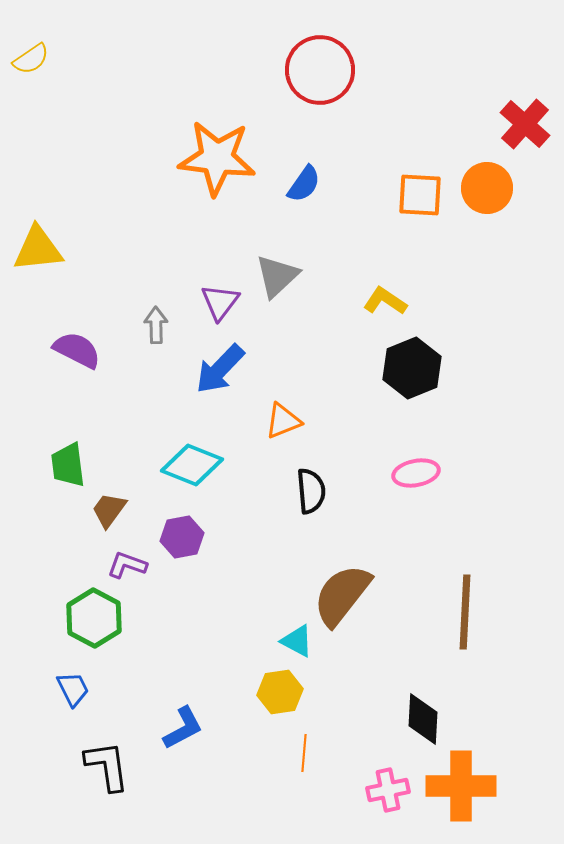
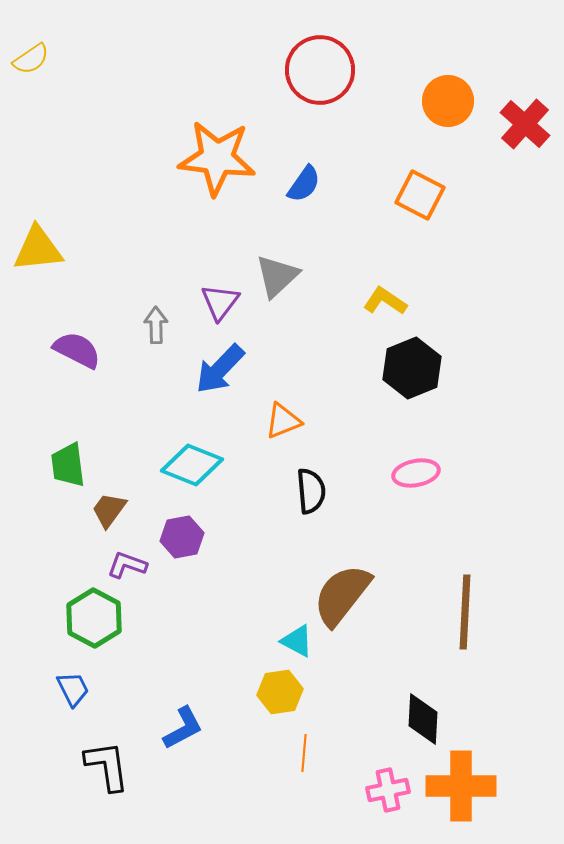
orange circle: moved 39 px left, 87 px up
orange square: rotated 24 degrees clockwise
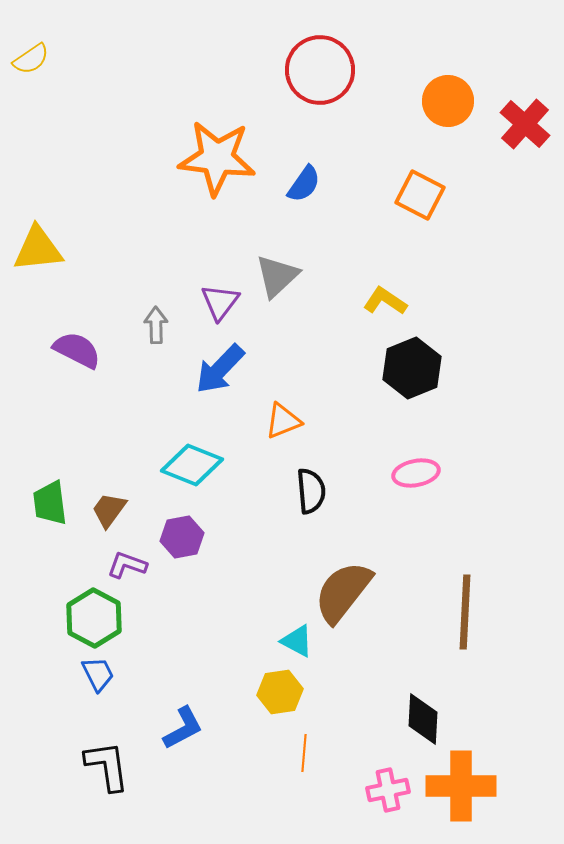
green trapezoid: moved 18 px left, 38 px down
brown semicircle: moved 1 px right, 3 px up
blue trapezoid: moved 25 px right, 15 px up
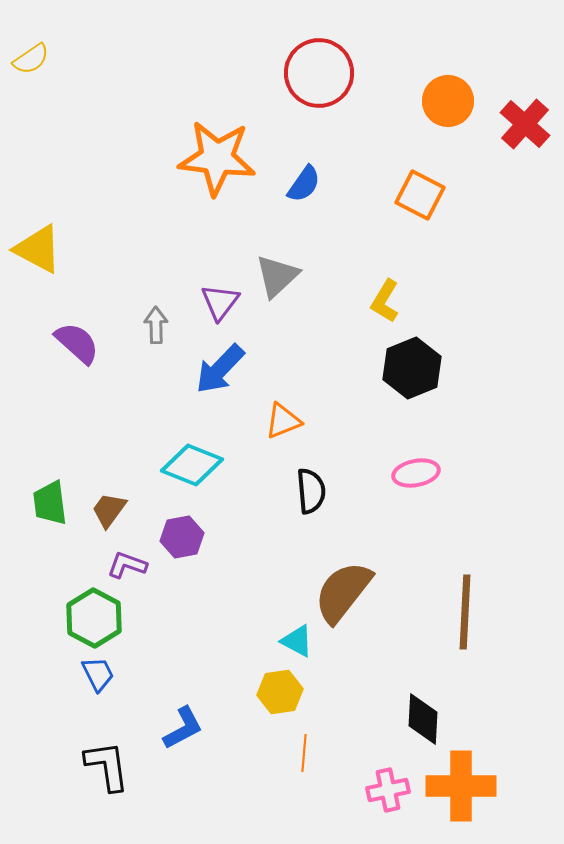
red circle: moved 1 px left, 3 px down
yellow triangle: rotated 34 degrees clockwise
yellow L-shape: rotated 93 degrees counterclockwise
purple semicircle: moved 7 px up; rotated 15 degrees clockwise
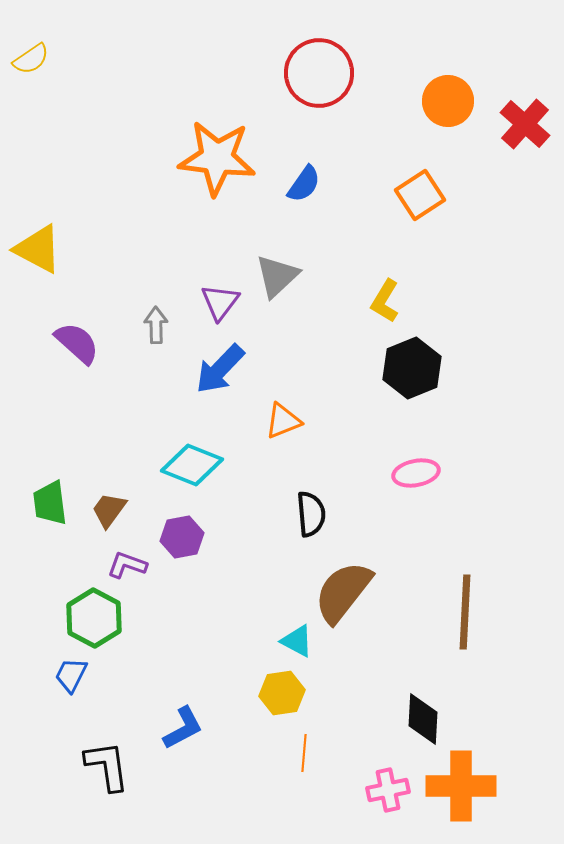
orange square: rotated 30 degrees clockwise
black semicircle: moved 23 px down
blue trapezoid: moved 27 px left, 1 px down; rotated 126 degrees counterclockwise
yellow hexagon: moved 2 px right, 1 px down
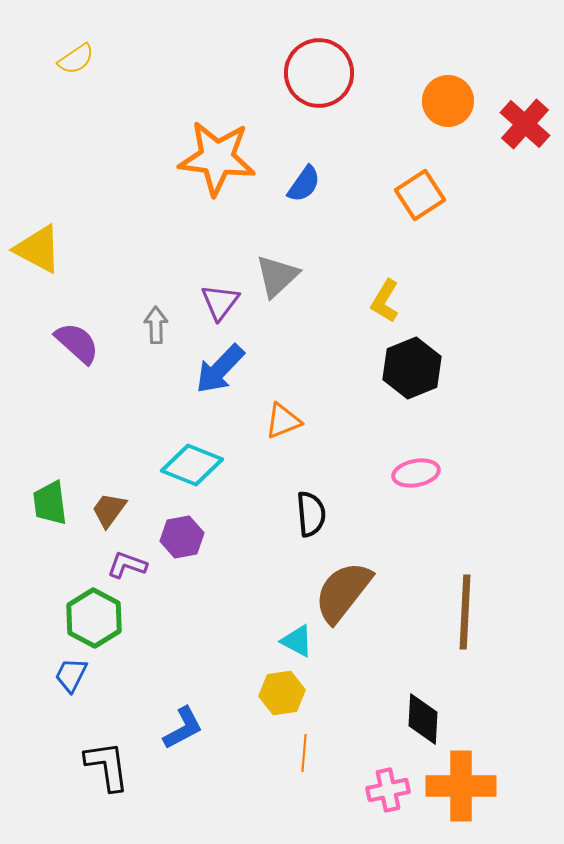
yellow semicircle: moved 45 px right
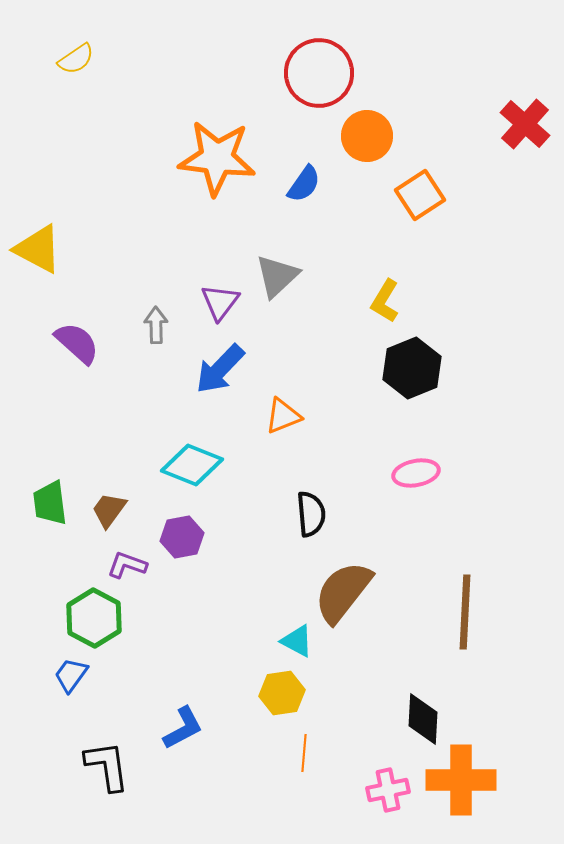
orange circle: moved 81 px left, 35 px down
orange triangle: moved 5 px up
blue trapezoid: rotated 9 degrees clockwise
orange cross: moved 6 px up
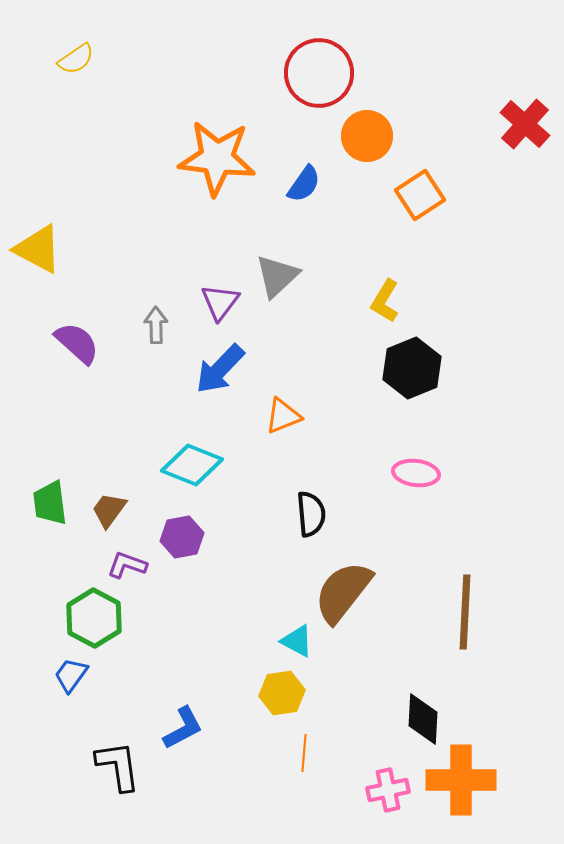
pink ellipse: rotated 18 degrees clockwise
black L-shape: moved 11 px right
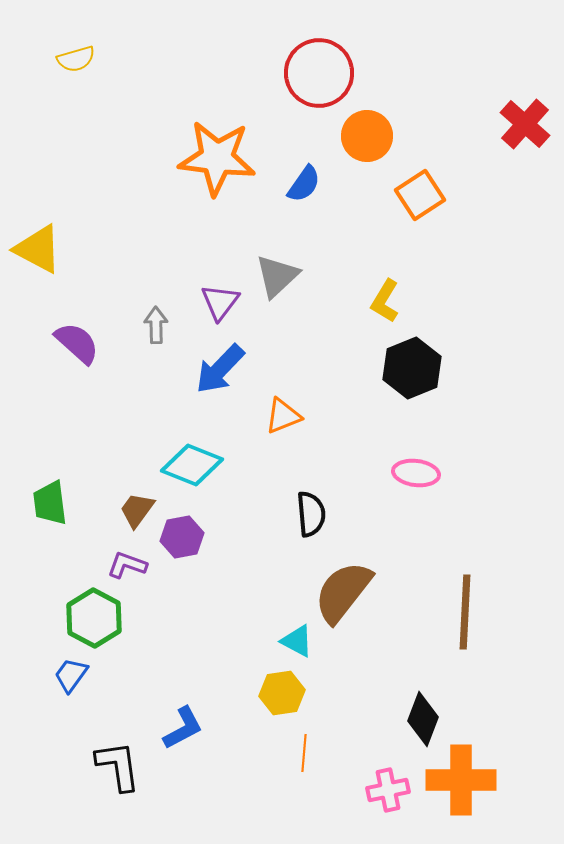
yellow semicircle: rotated 18 degrees clockwise
brown trapezoid: moved 28 px right
black diamond: rotated 18 degrees clockwise
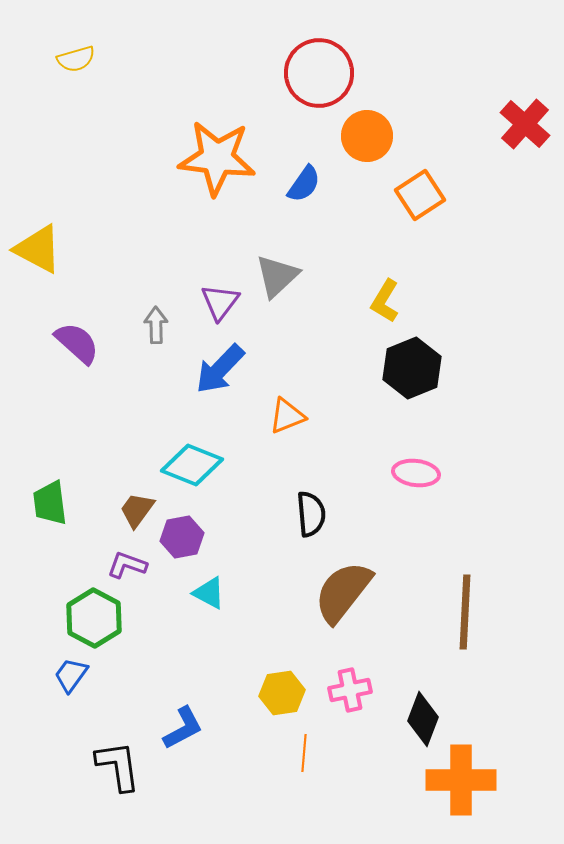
orange triangle: moved 4 px right
cyan triangle: moved 88 px left, 48 px up
pink cross: moved 38 px left, 100 px up
